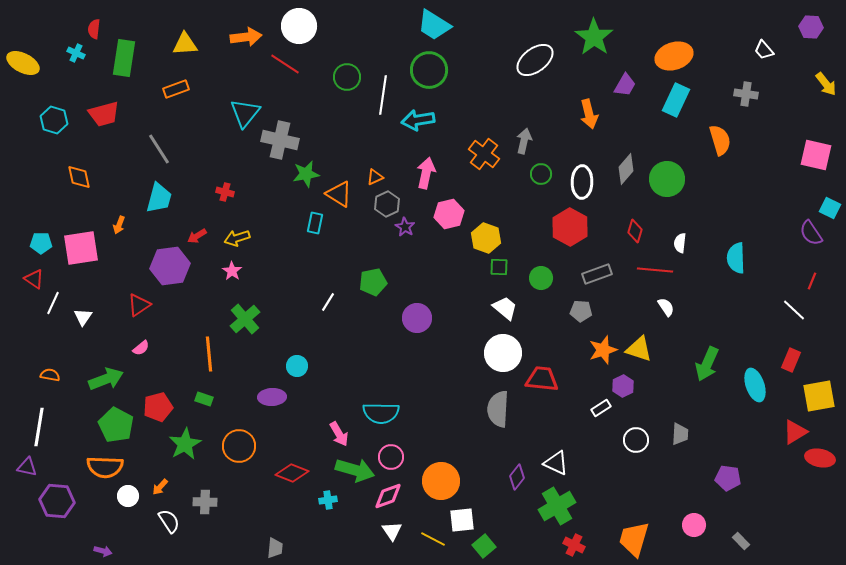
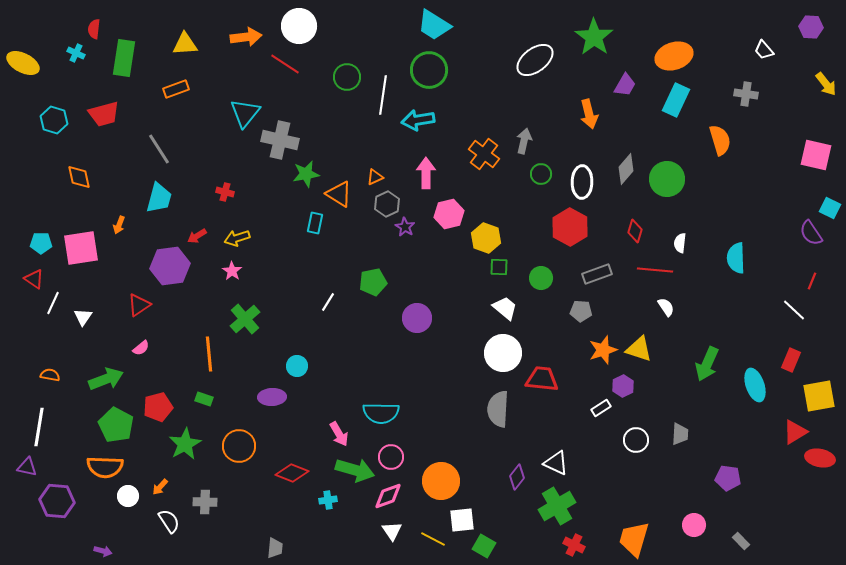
pink arrow at (426, 173): rotated 12 degrees counterclockwise
green square at (484, 546): rotated 20 degrees counterclockwise
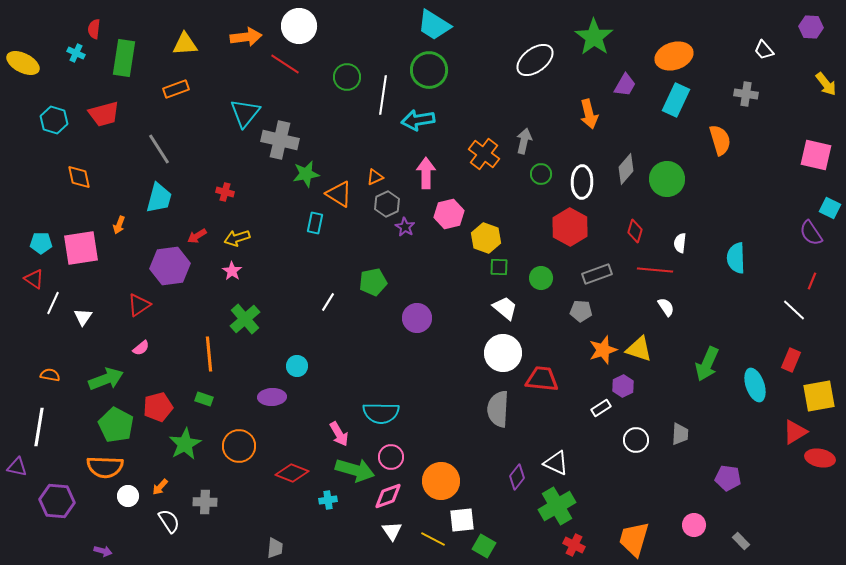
purple triangle at (27, 467): moved 10 px left
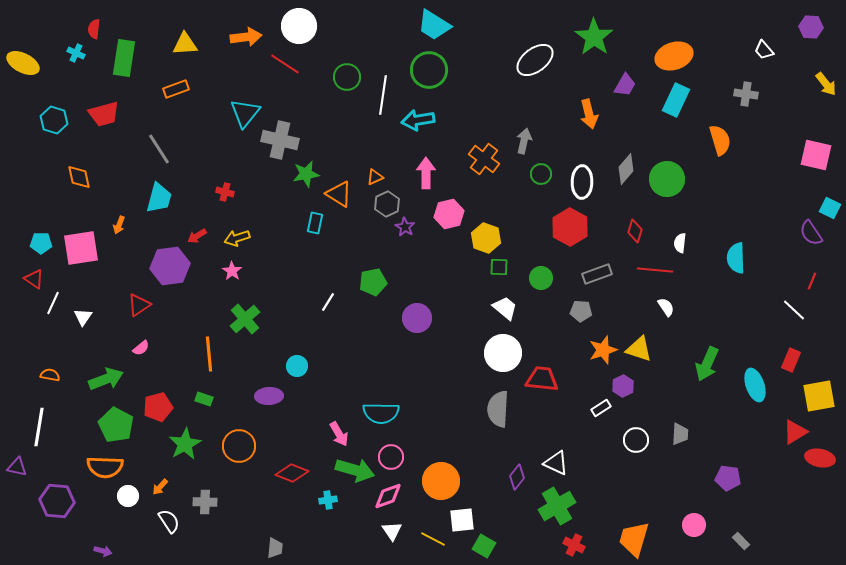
orange cross at (484, 154): moved 5 px down
purple ellipse at (272, 397): moved 3 px left, 1 px up
